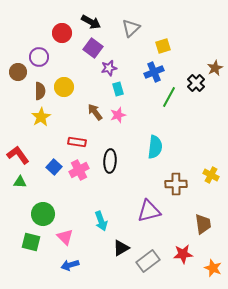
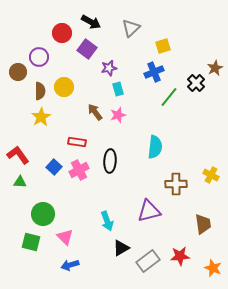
purple square: moved 6 px left, 1 px down
green line: rotated 10 degrees clockwise
cyan arrow: moved 6 px right
red star: moved 3 px left, 2 px down
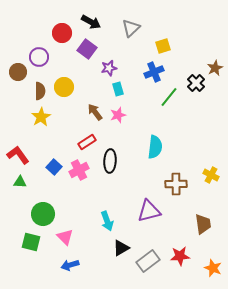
red rectangle: moved 10 px right; rotated 42 degrees counterclockwise
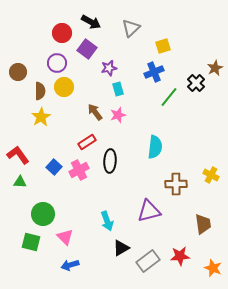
purple circle: moved 18 px right, 6 px down
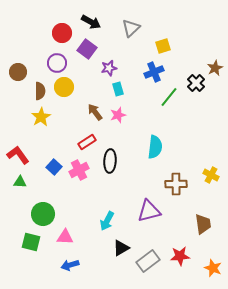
cyan arrow: rotated 48 degrees clockwise
pink triangle: rotated 42 degrees counterclockwise
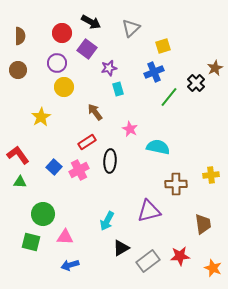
brown circle: moved 2 px up
brown semicircle: moved 20 px left, 55 px up
pink star: moved 12 px right, 14 px down; rotated 28 degrees counterclockwise
cyan semicircle: moved 3 px right; rotated 85 degrees counterclockwise
yellow cross: rotated 35 degrees counterclockwise
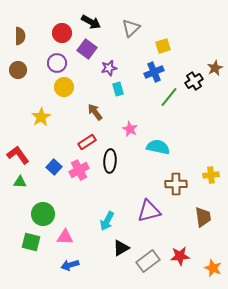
black cross: moved 2 px left, 2 px up; rotated 12 degrees clockwise
brown trapezoid: moved 7 px up
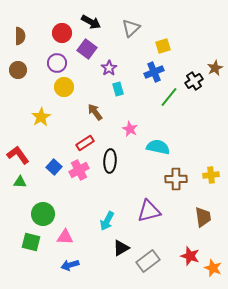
purple star: rotated 21 degrees counterclockwise
red rectangle: moved 2 px left, 1 px down
brown cross: moved 5 px up
red star: moved 10 px right; rotated 24 degrees clockwise
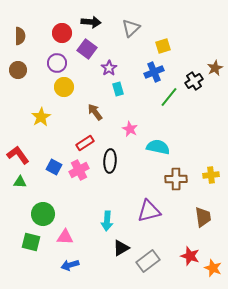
black arrow: rotated 24 degrees counterclockwise
blue square: rotated 14 degrees counterclockwise
cyan arrow: rotated 24 degrees counterclockwise
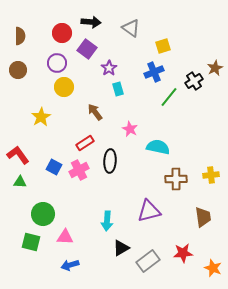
gray triangle: rotated 42 degrees counterclockwise
red star: moved 7 px left, 3 px up; rotated 24 degrees counterclockwise
